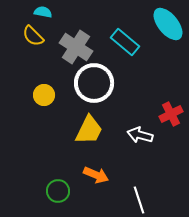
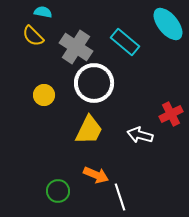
white line: moved 19 px left, 3 px up
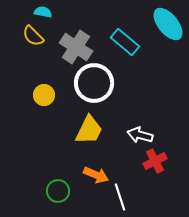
red cross: moved 16 px left, 47 px down
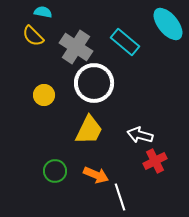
green circle: moved 3 px left, 20 px up
